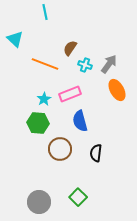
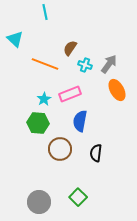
blue semicircle: rotated 25 degrees clockwise
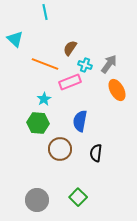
pink rectangle: moved 12 px up
gray circle: moved 2 px left, 2 px up
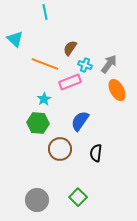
blue semicircle: rotated 25 degrees clockwise
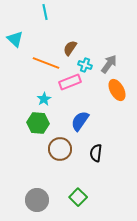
orange line: moved 1 px right, 1 px up
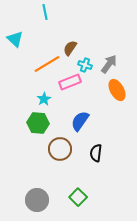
orange line: moved 1 px right, 1 px down; rotated 52 degrees counterclockwise
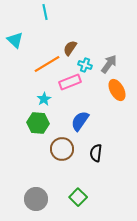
cyan triangle: moved 1 px down
brown circle: moved 2 px right
gray circle: moved 1 px left, 1 px up
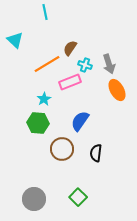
gray arrow: rotated 126 degrees clockwise
gray circle: moved 2 px left
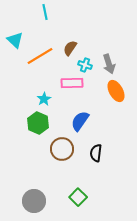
orange line: moved 7 px left, 8 px up
pink rectangle: moved 2 px right, 1 px down; rotated 20 degrees clockwise
orange ellipse: moved 1 px left, 1 px down
green hexagon: rotated 20 degrees clockwise
gray circle: moved 2 px down
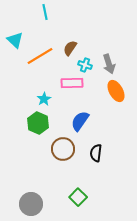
brown circle: moved 1 px right
gray circle: moved 3 px left, 3 px down
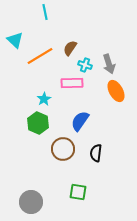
green square: moved 5 px up; rotated 36 degrees counterclockwise
gray circle: moved 2 px up
